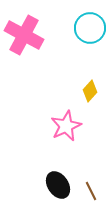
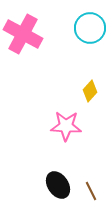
pink cross: moved 1 px left, 1 px up
pink star: rotated 28 degrees clockwise
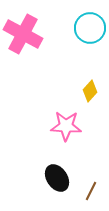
black ellipse: moved 1 px left, 7 px up
brown line: rotated 54 degrees clockwise
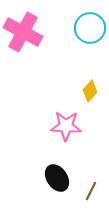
pink cross: moved 2 px up
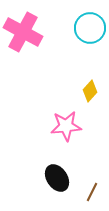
pink star: rotated 8 degrees counterclockwise
brown line: moved 1 px right, 1 px down
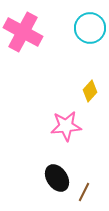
brown line: moved 8 px left
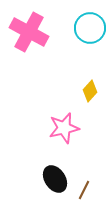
pink cross: moved 6 px right
pink star: moved 2 px left, 2 px down; rotated 8 degrees counterclockwise
black ellipse: moved 2 px left, 1 px down
brown line: moved 2 px up
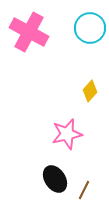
pink star: moved 3 px right, 6 px down
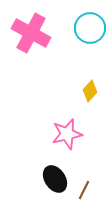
pink cross: moved 2 px right, 1 px down
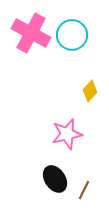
cyan circle: moved 18 px left, 7 px down
